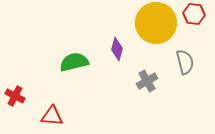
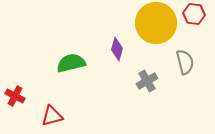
green semicircle: moved 3 px left, 1 px down
red triangle: rotated 20 degrees counterclockwise
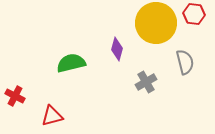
gray cross: moved 1 px left, 1 px down
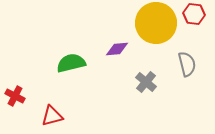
purple diamond: rotated 70 degrees clockwise
gray semicircle: moved 2 px right, 2 px down
gray cross: rotated 20 degrees counterclockwise
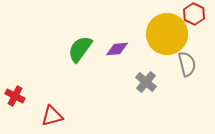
red hexagon: rotated 20 degrees clockwise
yellow circle: moved 11 px right, 11 px down
green semicircle: moved 9 px right, 14 px up; rotated 40 degrees counterclockwise
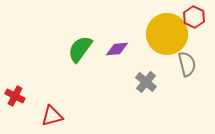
red hexagon: moved 3 px down
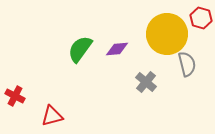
red hexagon: moved 7 px right, 1 px down; rotated 10 degrees counterclockwise
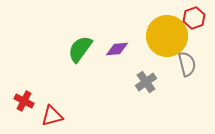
red hexagon: moved 7 px left; rotated 25 degrees clockwise
yellow circle: moved 2 px down
gray cross: rotated 15 degrees clockwise
red cross: moved 9 px right, 5 px down
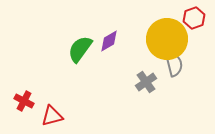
yellow circle: moved 3 px down
purple diamond: moved 8 px left, 8 px up; rotated 25 degrees counterclockwise
gray semicircle: moved 13 px left
